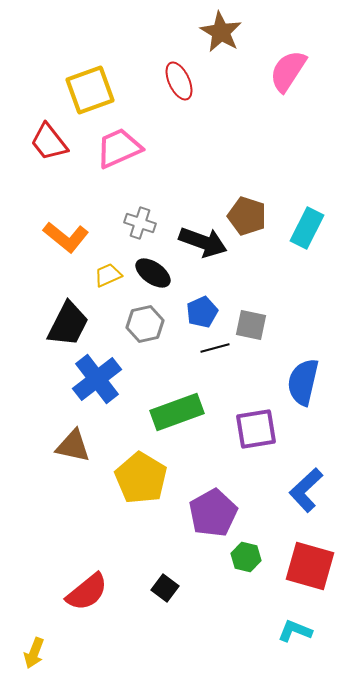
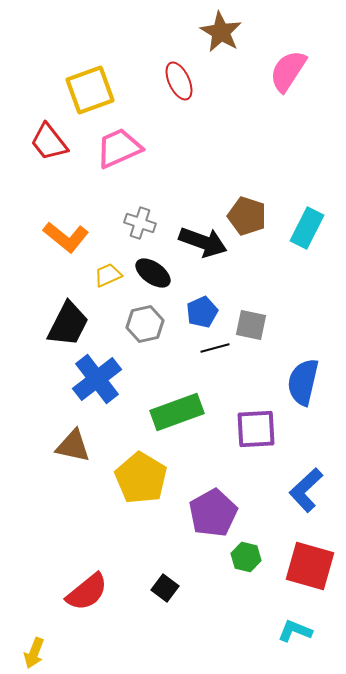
purple square: rotated 6 degrees clockwise
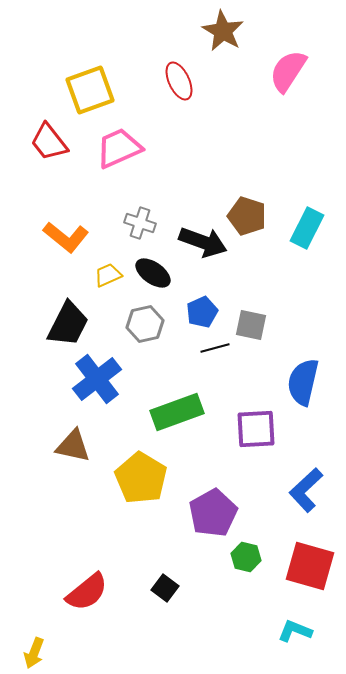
brown star: moved 2 px right, 1 px up
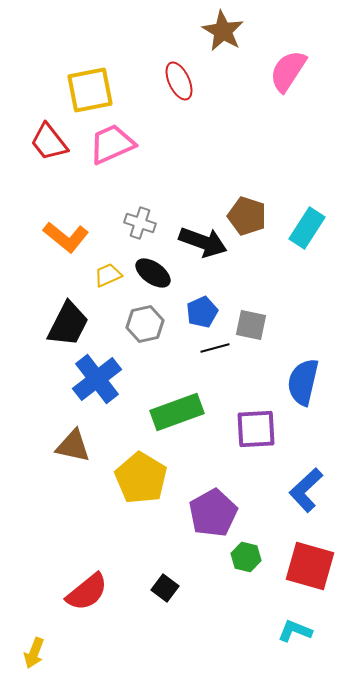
yellow square: rotated 9 degrees clockwise
pink trapezoid: moved 7 px left, 4 px up
cyan rectangle: rotated 6 degrees clockwise
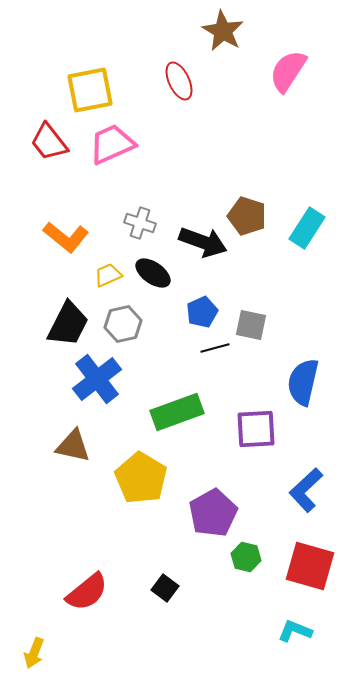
gray hexagon: moved 22 px left
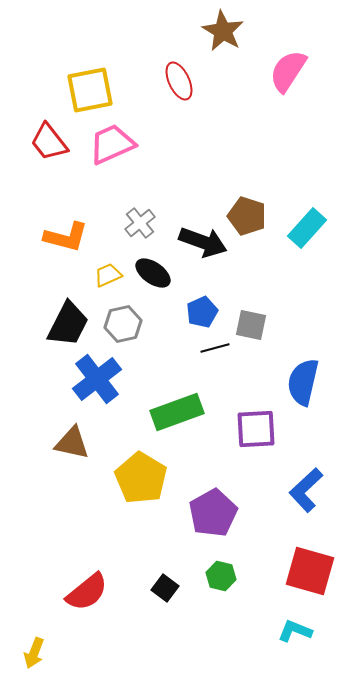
gray cross: rotated 32 degrees clockwise
cyan rectangle: rotated 9 degrees clockwise
orange L-shape: rotated 24 degrees counterclockwise
brown triangle: moved 1 px left, 3 px up
green hexagon: moved 25 px left, 19 px down
red square: moved 5 px down
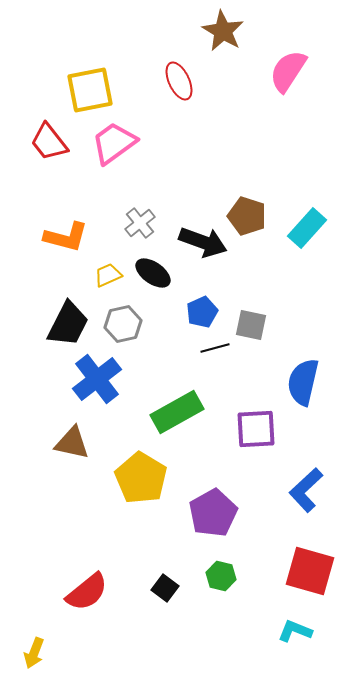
pink trapezoid: moved 2 px right, 1 px up; rotated 12 degrees counterclockwise
green rectangle: rotated 9 degrees counterclockwise
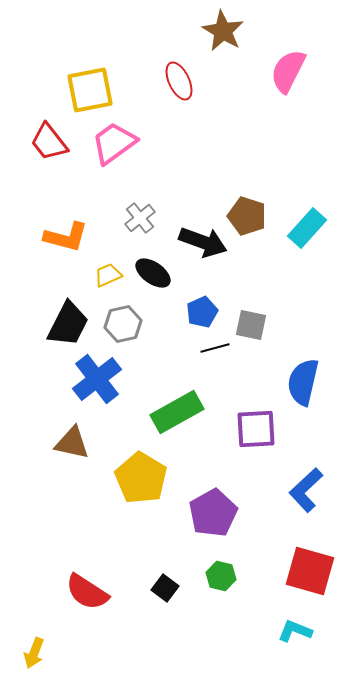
pink semicircle: rotated 6 degrees counterclockwise
gray cross: moved 5 px up
red semicircle: rotated 72 degrees clockwise
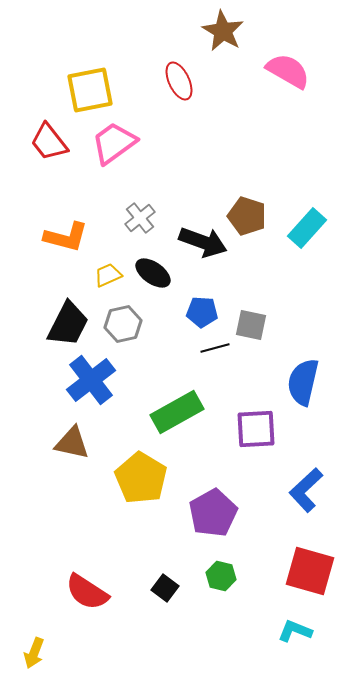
pink semicircle: rotated 93 degrees clockwise
blue pentagon: rotated 28 degrees clockwise
blue cross: moved 6 px left, 1 px down
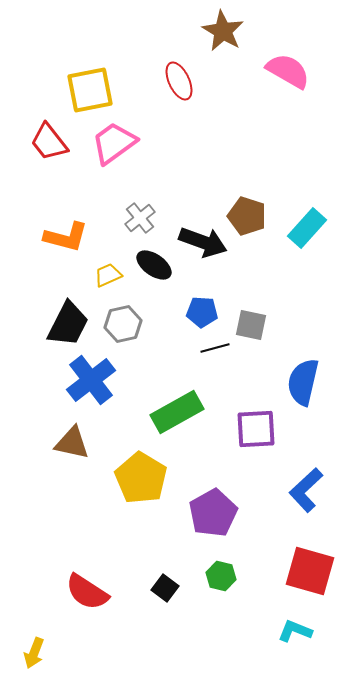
black ellipse: moved 1 px right, 8 px up
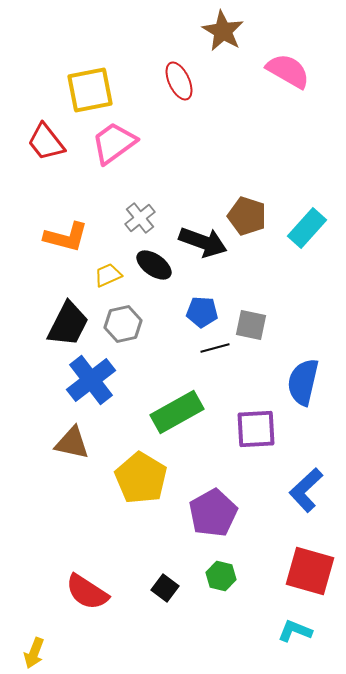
red trapezoid: moved 3 px left
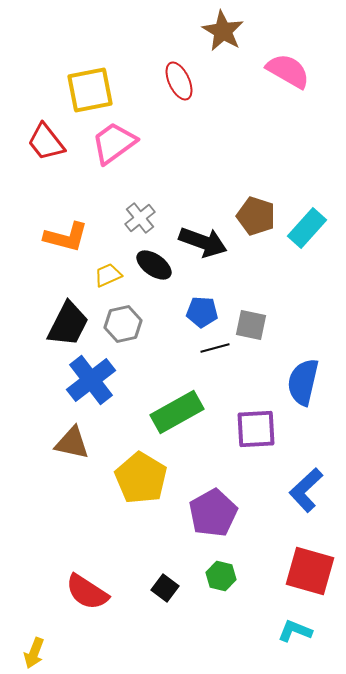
brown pentagon: moved 9 px right
